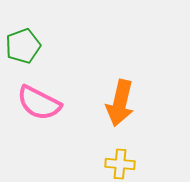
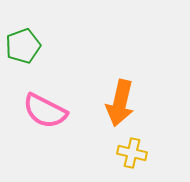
pink semicircle: moved 6 px right, 8 px down
yellow cross: moved 12 px right, 11 px up; rotated 8 degrees clockwise
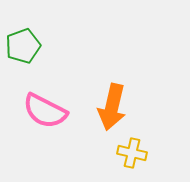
orange arrow: moved 8 px left, 4 px down
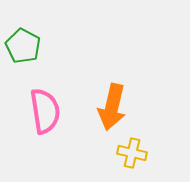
green pentagon: rotated 24 degrees counterclockwise
pink semicircle: rotated 126 degrees counterclockwise
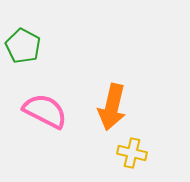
pink semicircle: rotated 54 degrees counterclockwise
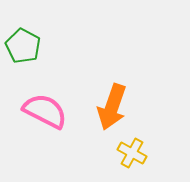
orange arrow: rotated 6 degrees clockwise
yellow cross: rotated 16 degrees clockwise
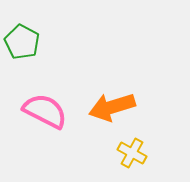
green pentagon: moved 1 px left, 4 px up
orange arrow: rotated 54 degrees clockwise
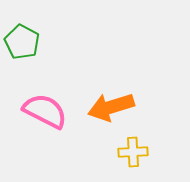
orange arrow: moved 1 px left
yellow cross: moved 1 px right, 1 px up; rotated 32 degrees counterclockwise
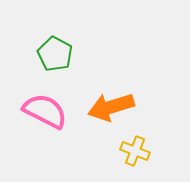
green pentagon: moved 33 px right, 12 px down
yellow cross: moved 2 px right, 1 px up; rotated 24 degrees clockwise
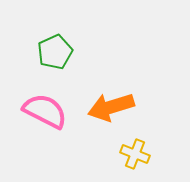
green pentagon: moved 2 px up; rotated 20 degrees clockwise
yellow cross: moved 3 px down
